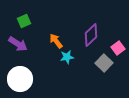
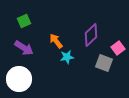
purple arrow: moved 6 px right, 4 px down
gray square: rotated 24 degrees counterclockwise
white circle: moved 1 px left
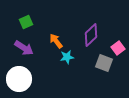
green square: moved 2 px right, 1 px down
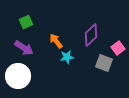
white circle: moved 1 px left, 3 px up
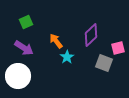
pink square: rotated 24 degrees clockwise
cyan star: rotated 24 degrees counterclockwise
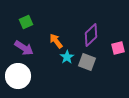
gray square: moved 17 px left, 1 px up
